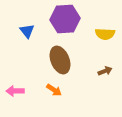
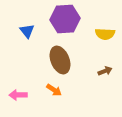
pink arrow: moved 3 px right, 4 px down
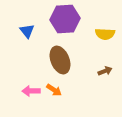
pink arrow: moved 13 px right, 4 px up
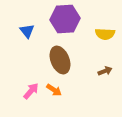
pink arrow: rotated 132 degrees clockwise
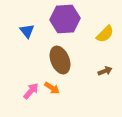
yellow semicircle: rotated 48 degrees counterclockwise
orange arrow: moved 2 px left, 2 px up
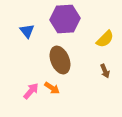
yellow semicircle: moved 5 px down
brown arrow: rotated 88 degrees clockwise
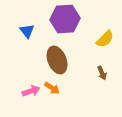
brown ellipse: moved 3 px left
brown arrow: moved 3 px left, 2 px down
pink arrow: rotated 30 degrees clockwise
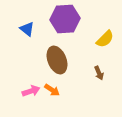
blue triangle: moved 2 px up; rotated 14 degrees counterclockwise
brown arrow: moved 3 px left
orange arrow: moved 2 px down
